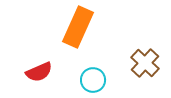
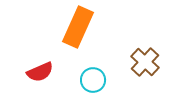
brown cross: moved 1 px up
red semicircle: moved 1 px right
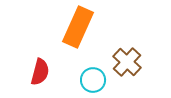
brown cross: moved 18 px left
red semicircle: rotated 52 degrees counterclockwise
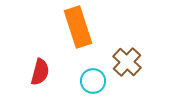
orange rectangle: rotated 42 degrees counterclockwise
cyan circle: moved 1 px down
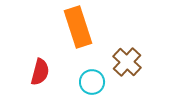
cyan circle: moved 1 px left, 1 px down
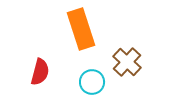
orange rectangle: moved 3 px right, 2 px down
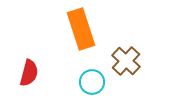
brown cross: moved 1 px left, 1 px up
red semicircle: moved 11 px left, 1 px down
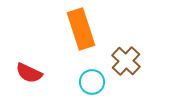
red semicircle: rotated 100 degrees clockwise
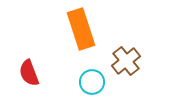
brown cross: rotated 8 degrees clockwise
red semicircle: rotated 44 degrees clockwise
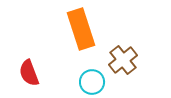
brown cross: moved 3 px left, 1 px up
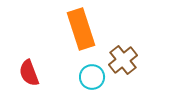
cyan circle: moved 5 px up
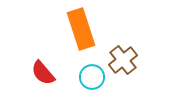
red semicircle: moved 14 px right; rotated 20 degrees counterclockwise
